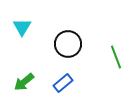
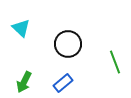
cyan triangle: moved 1 px left, 1 px down; rotated 18 degrees counterclockwise
green line: moved 1 px left, 5 px down
green arrow: rotated 25 degrees counterclockwise
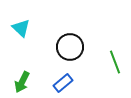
black circle: moved 2 px right, 3 px down
green arrow: moved 2 px left
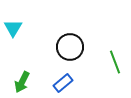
cyan triangle: moved 8 px left; rotated 18 degrees clockwise
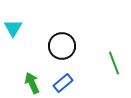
black circle: moved 8 px left, 1 px up
green line: moved 1 px left, 1 px down
green arrow: moved 10 px right, 1 px down; rotated 130 degrees clockwise
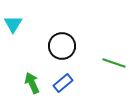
cyan triangle: moved 4 px up
green line: rotated 50 degrees counterclockwise
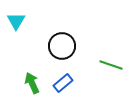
cyan triangle: moved 3 px right, 3 px up
green line: moved 3 px left, 2 px down
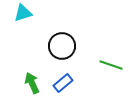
cyan triangle: moved 7 px right, 8 px up; rotated 42 degrees clockwise
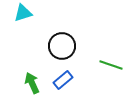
blue rectangle: moved 3 px up
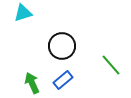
green line: rotated 30 degrees clockwise
